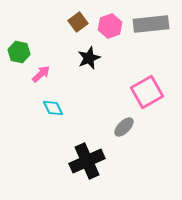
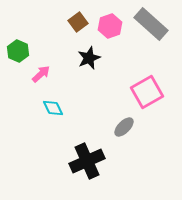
gray rectangle: rotated 48 degrees clockwise
green hexagon: moved 1 px left, 1 px up; rotated 10 degrees clockwise
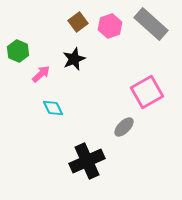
black star: moved 15 px left, 1 px down
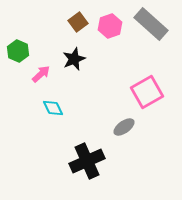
gray ellipse: rotated 10 degrees clockwise
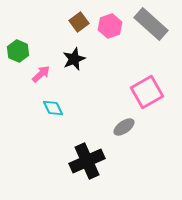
brown square: moved 1 px right
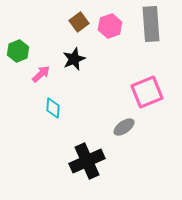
gray rectangle: rotated 44 degrees clockwise
green hexagon: rotated 15 degrees clockwise
pink square: rotated 8 degrees clockwise
cyan diamond: rotated 30 degrees clockwise
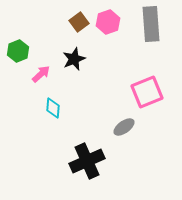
pink hexagon: moved 2 px left, 4 px up
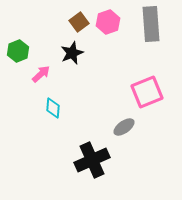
black star: moved 2 px left, 6 px up
black cross: moved 5 px right, 1 px up
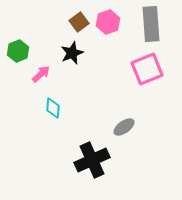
pink square: moved 23 px up
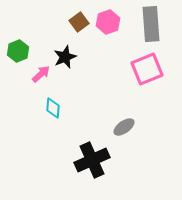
black star: moved 7 px left, 4 px down
